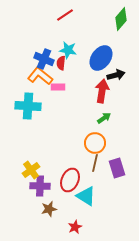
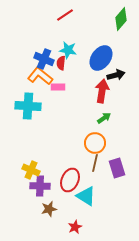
yellow cross: rotated 30 degrees counterclockwise
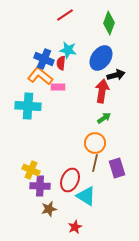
green diamond: moved 12 px left, 4 px down; rotated 20 degrees counterclockwise
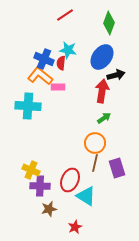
blue ellipse: moved 1 px right, 1 px up
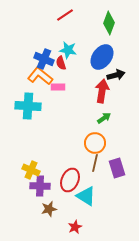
red semicircle: rotated 24 degrees counterclockwise
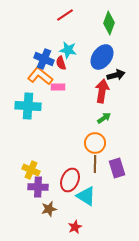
brown line: moved 1 px down; rotated 12 degrees counterclockwise
purple cross: moved 2 px left, 1 px down
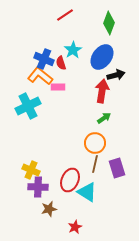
cyan star: moved 5 px right; rotated 30 degrees clockwise
cyan cross: rotated 30 degrees counterclockwise
brown line: rotated 12 degrees clockwise
cyan triangle: moved 1 px right, 4 px up
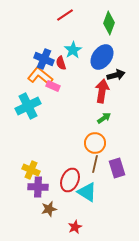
pink rectangle: moved 5 px left, 1 px up; rotated 24 degrees clockwise
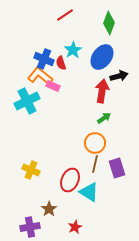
black arrow: moved 3 px right, 1 px down
cyan cross: moved 1 px left, 5 px up
purple cross: moved 8 px left, 40 px down; rotated 12 degrees counterclockwise
cyan triangle: moved 2 px right
brown star: rotated 21 degrees counterclockwise
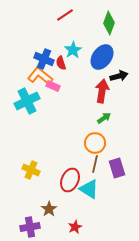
cyan triangle: moved 3 px up
